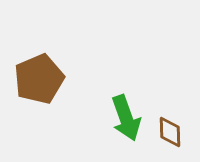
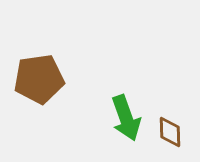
brown pentagon: rotated 15 degrees clockwise
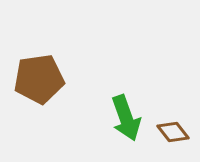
brown diamond: moved 3 px right; rotated 36 degrees counterclockwise
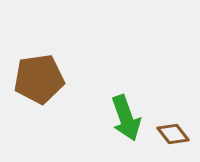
brown diamond: moved 2 px down
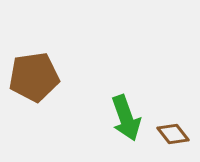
brown pentagon: moved 5 px left, 2 px up
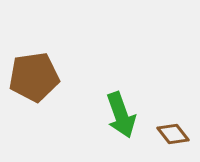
green arrow: moved 5 px left, 3 px up
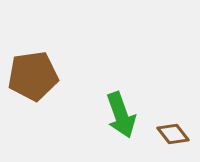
brown pentagon: moved 1 px left, 1 px up
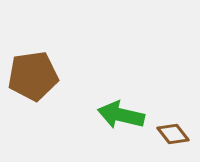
green arrow: rotated 123 degrees clockwise
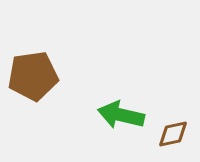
brown diamond: rotated 64 degrees counterclockwise
